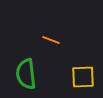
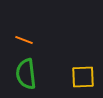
orange line: moved 27 px left
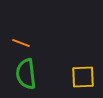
orange line: moved 3 px left, 3 px down
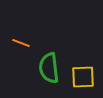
green semicircle: moved 23 px right, 6 px up
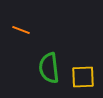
orange line: moved 13 px up
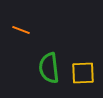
yellow square: moved 4 px up
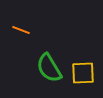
green semicircle: rotated 24 degrees counterclockwise
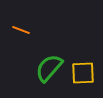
green semicircle: rotated 72 degrees clockwise
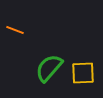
orange line: moved 6 px left
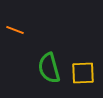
green semicircle: rotated 56 degrees counterclockwise
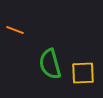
green semicircle: moved 1 px right, 4 px up
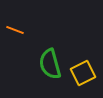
yellow square: rotated 25 degrees counterclockwise
